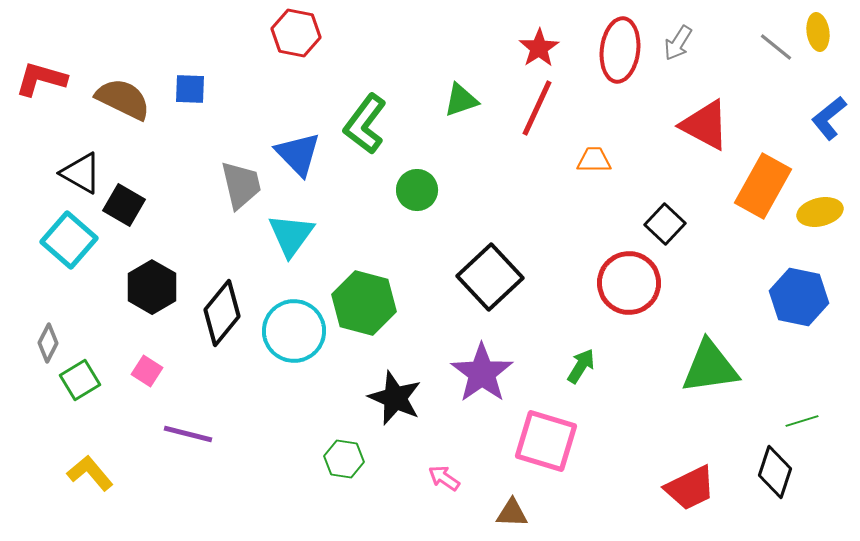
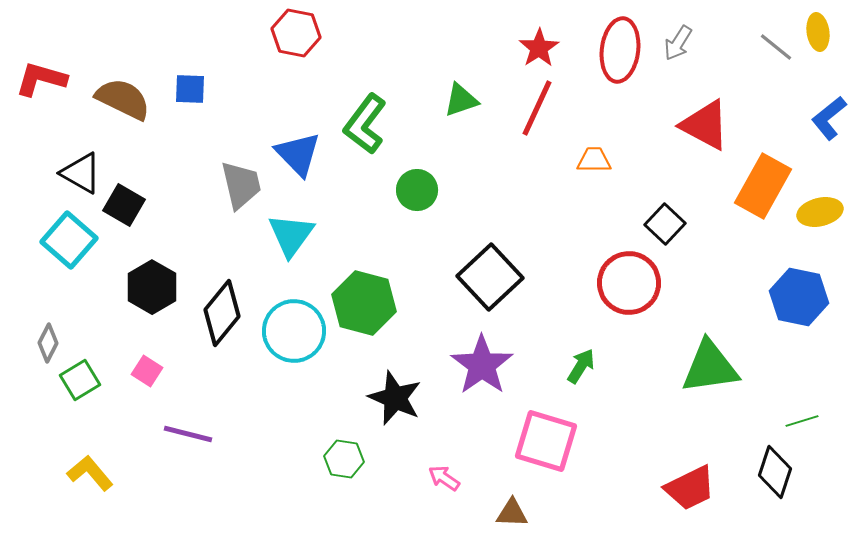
purple star at (482, 373): moved 8 px up
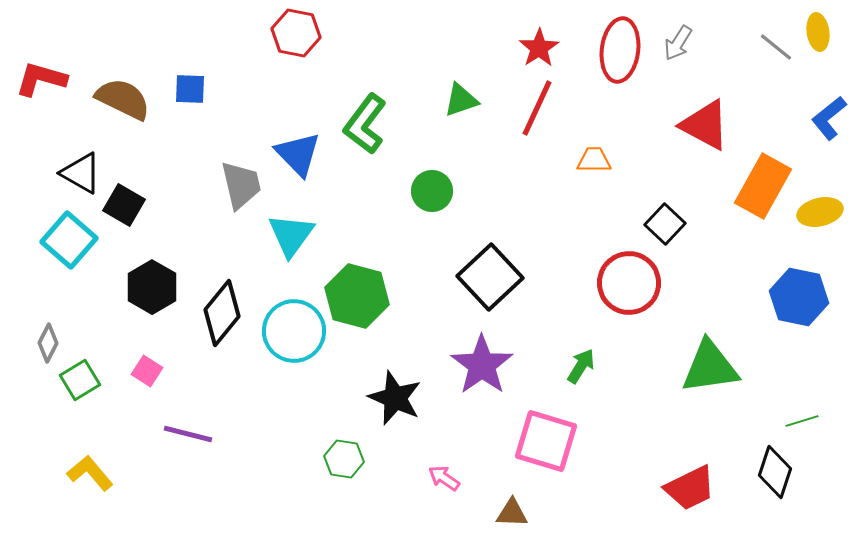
green circle at (417, 190): moved 15 px right, 1 px down
green hexagon at (364, 303): moved 7 px left, 7 px up
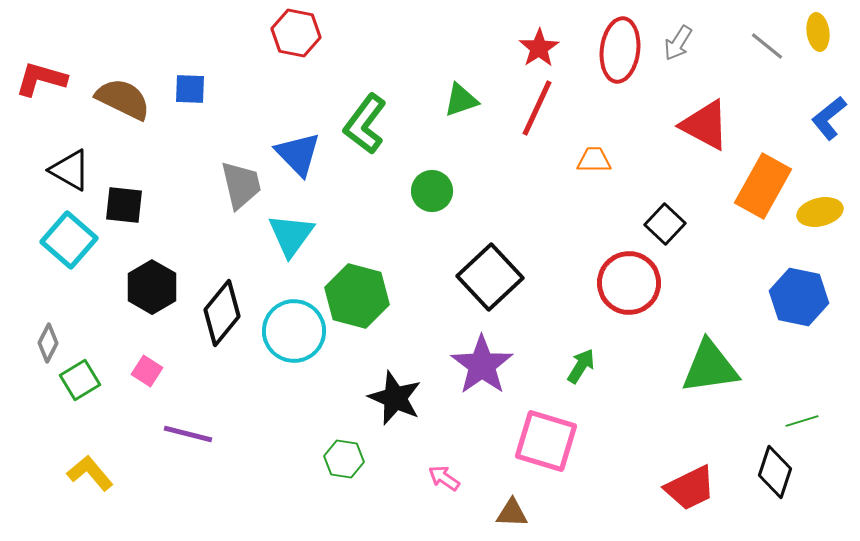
gray line at (776, 47): moved 9 px left, 1 px up
black triangle at (81, 173): moved 11 px left, 3 px up
black square at (124, 205): rotated 24 degrees counterclockwise
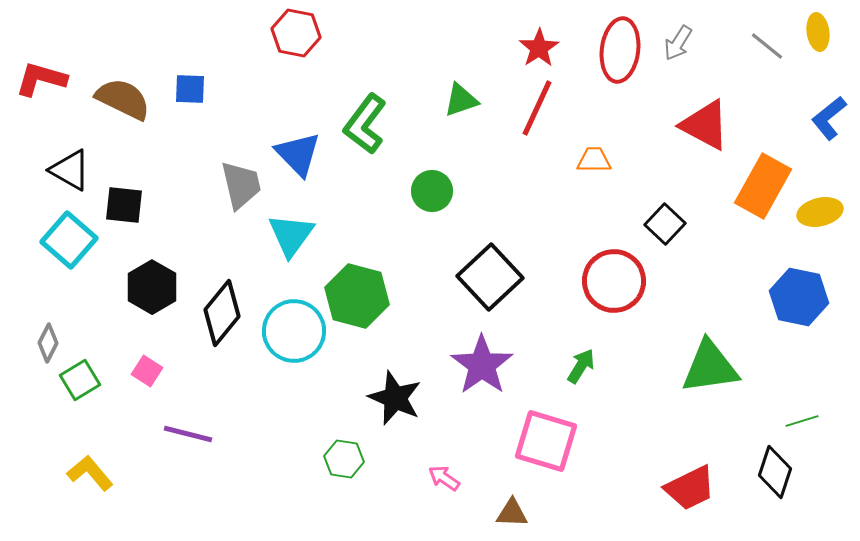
red circle at (629, 283): moved 15 px left, 2 px up
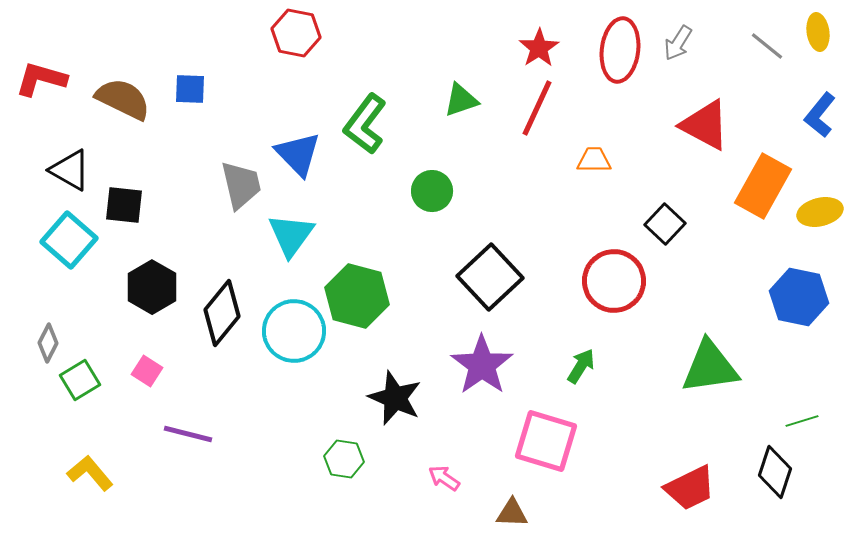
blue L-shape at (829, 118): moved 9 px left, 3 px up; rotated 12 degrees counterclockwise
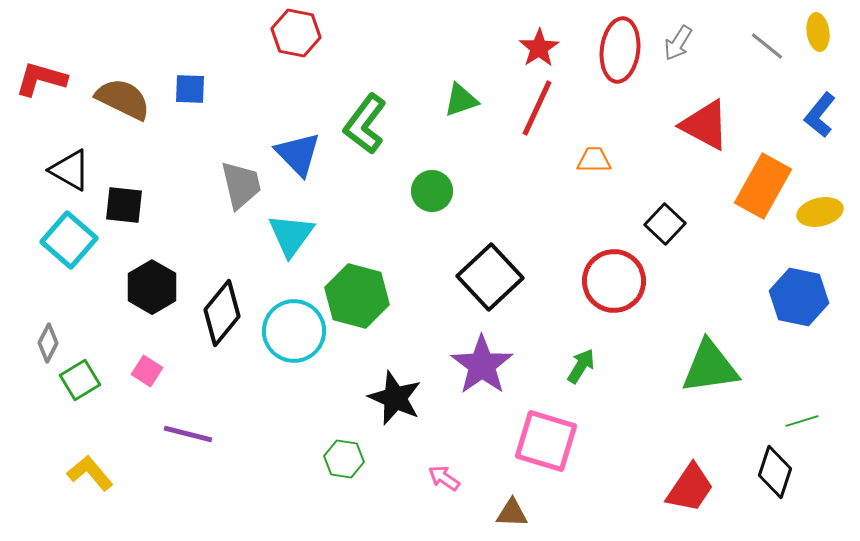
red trapezoid at (690, 488): rotated 30 degrees counterclockwise
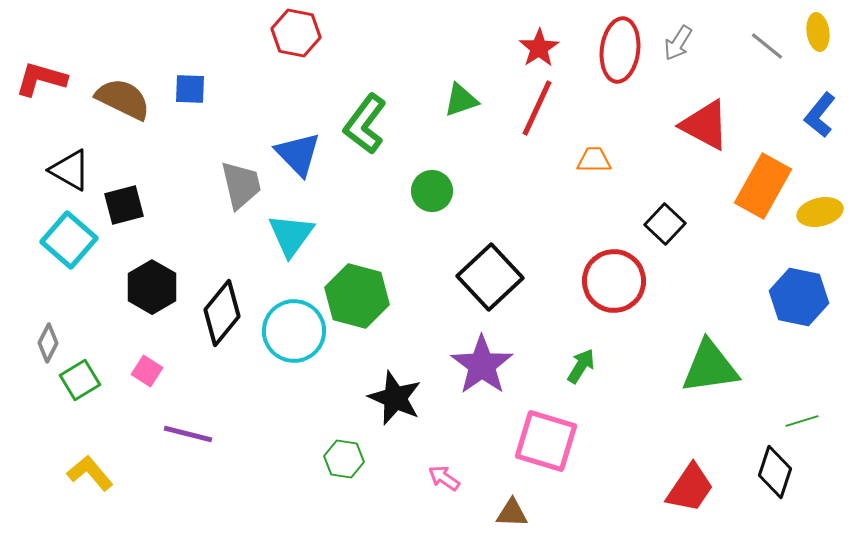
black square at (124, 205): rotated 21 degrees counterclockwise
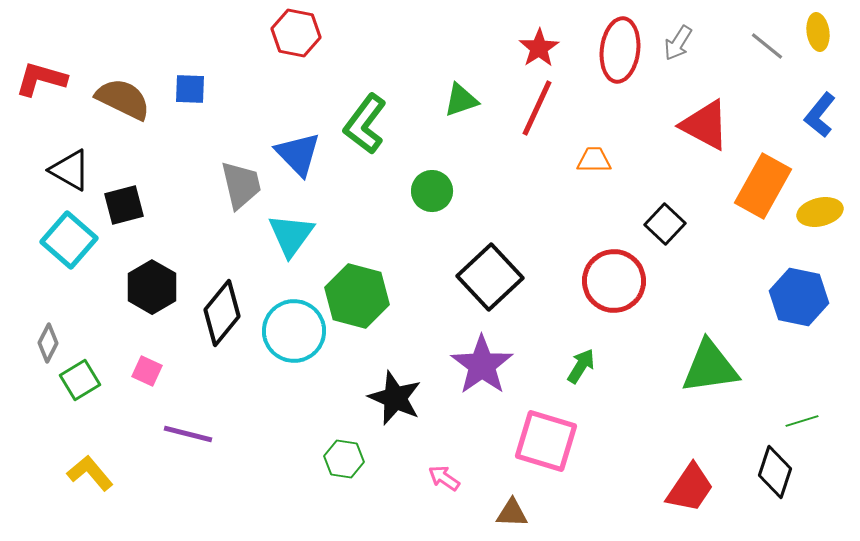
pink square at (147, 371): rotated 8 degrees counterclockwise
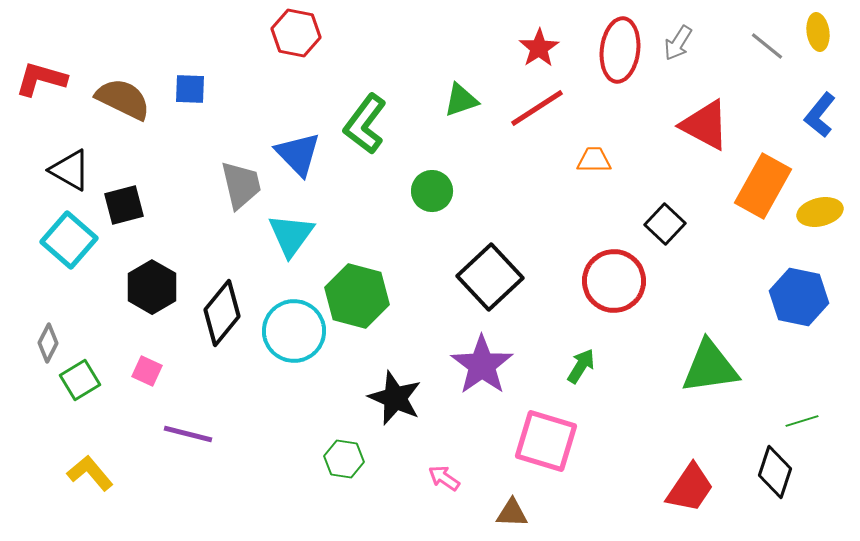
red line at (537, 108): rotated 32 degrees clockwise
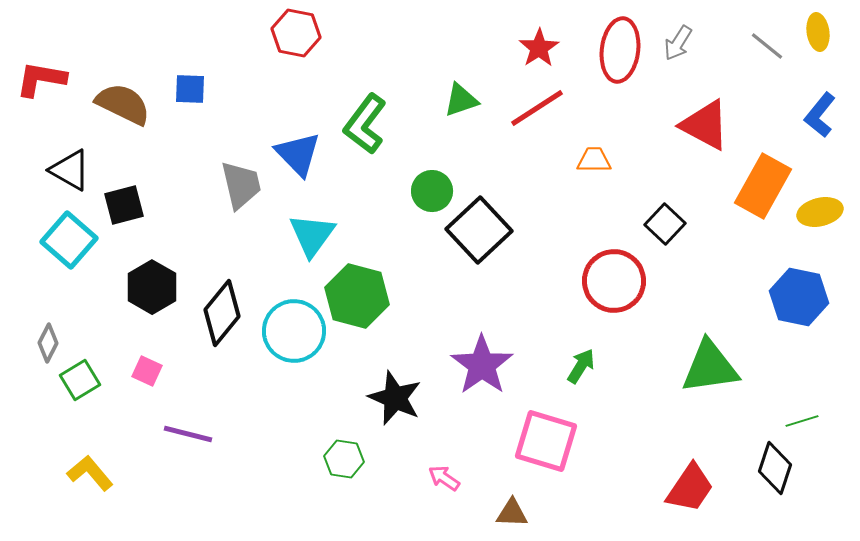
red L-shape at (41, 79): rotated 6 degrees counterclockwise
brown semicircle at (123, 99): moved 5 px down
cyan triangle at (291, 235): moved 21 px right
black square at (490, 277): moved 11 px left, 47 px up
black diamond at (775, 472): moved 4 px up
